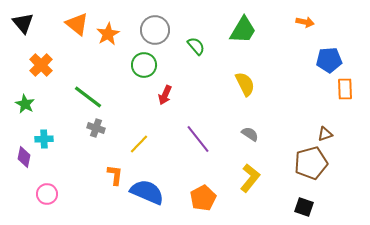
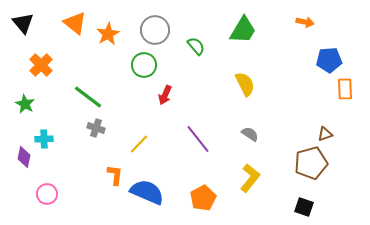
orange triangle: moved 2 px left, 1 px up
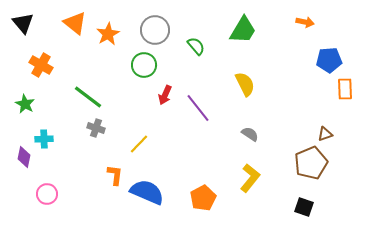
orange cross: rotated 15 degrees counterclockwise
purple line: moved 31 px up
brown pentagon: rotated 8 degrees counterclockwise
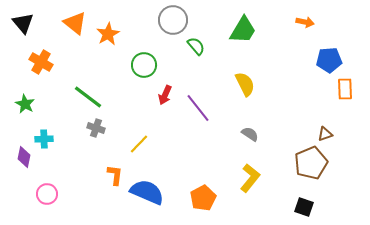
gray circle: moved 18 px right, 10 px up
orange cross: moved 3 px up
